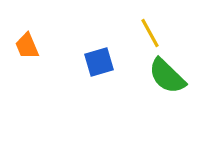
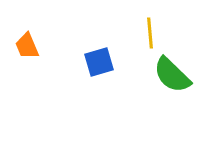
yellow line: rotated 24 degrees clockwise
green semicircle: moved 5 px right, 1 px up
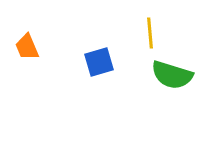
orange trapezoid: moved 1 px down
green semicircle: rotated 27 degrees counterclockwise
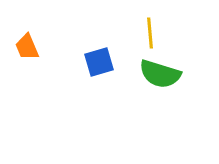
green semicircle: moved 12 px left, 1 px up
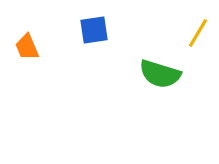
yellow line: moved 48 px right; rotated 36 degrees clockwise
blue square: moved 5 px left, 32 px up; rotated 8 degrees clockwise
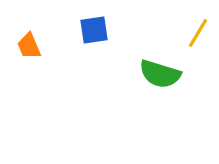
orange trapezoid: moved 2 px right, 1 px up
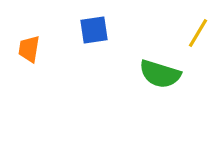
orange trapezoid: moved 3 px down; rotated 32 degrees clockwise
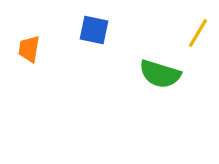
blue square: rotated 20 degrees clockwise
